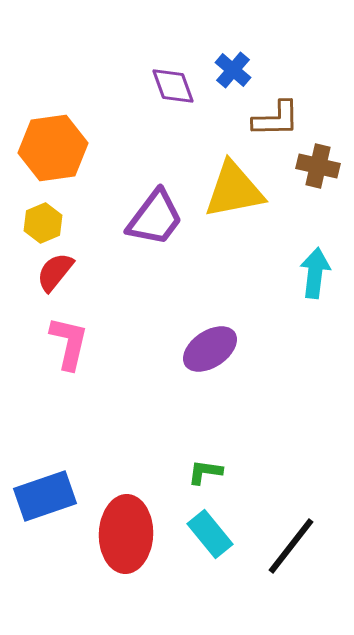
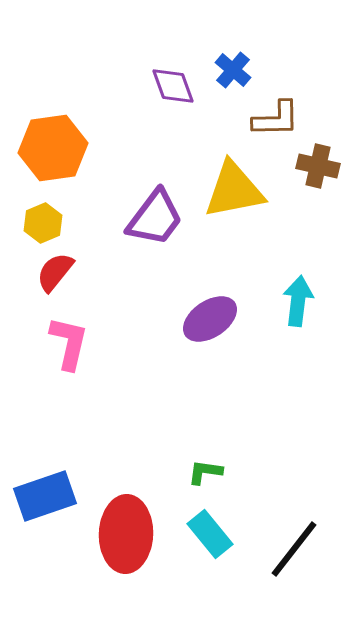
cyan arrow: moved 17 px left, 28 px down
purple ellipse: moved 30 px up
black line: moved 3 px right, 3 px down
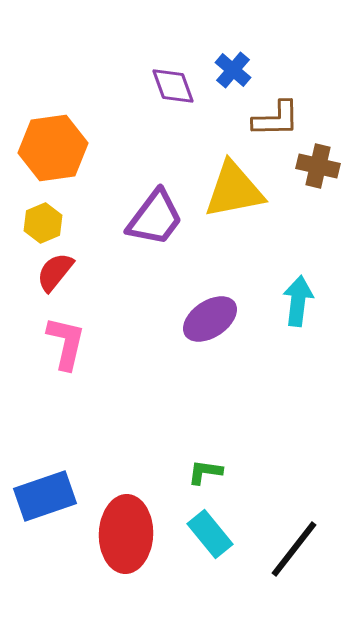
pink L-shape: moved 3 px left
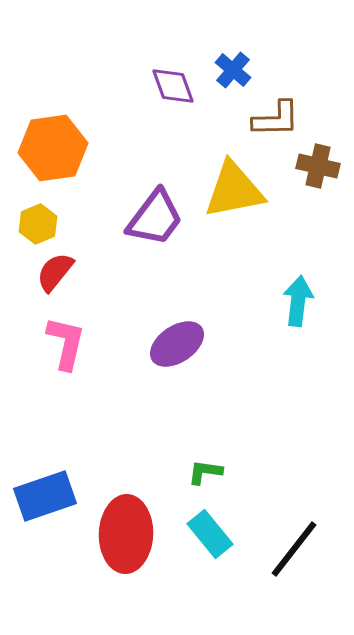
yellow hexagon: moved 5 px left, 1 px down
purple ellipse: moved 33 px left, 25 px down
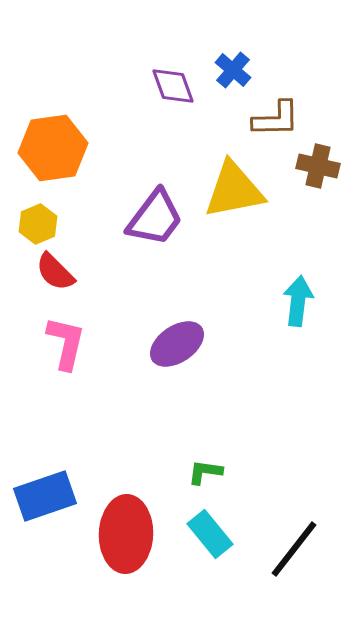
red semicircle: rotated 84 degrees counterclockwise
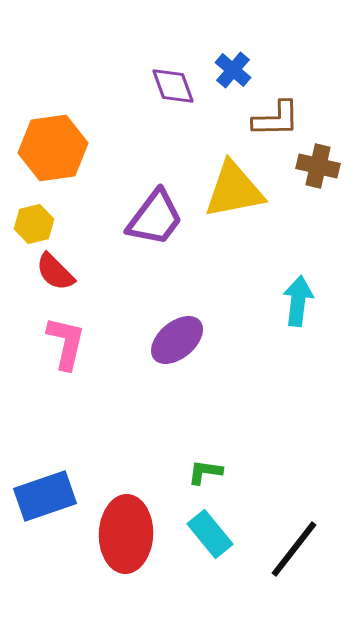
yellow hexagon: moved 4 px left; rotated 9 degrees clockwise
purple ellipse: moved 4 px up; rotated 6 degrees counterclockwise
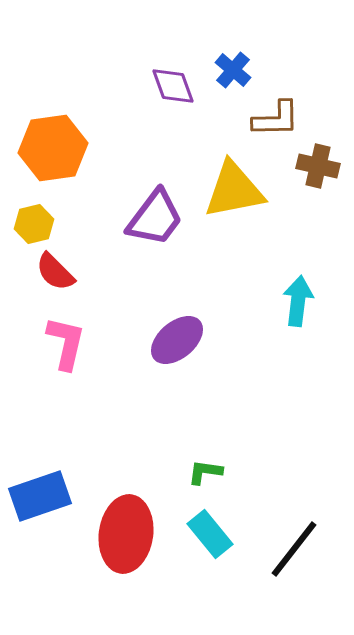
blue rectangle: moved 5 px left
red ellipse: rotated 6 degrees clockwise
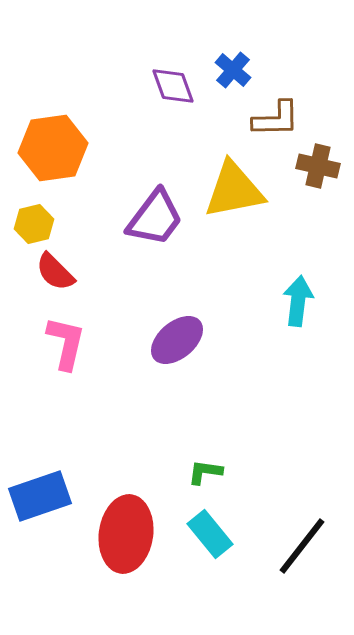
black line: moved 8 px right, 3 px up
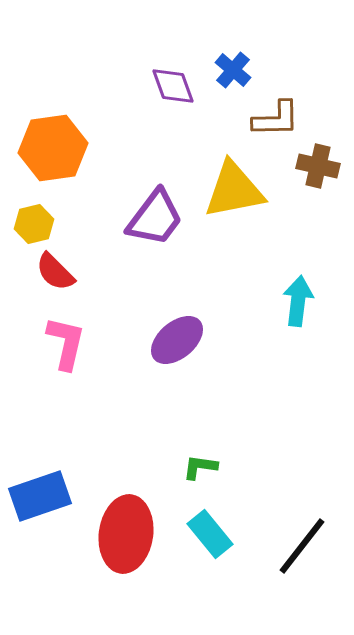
green L-shape: moved 5 px left, 5 px up
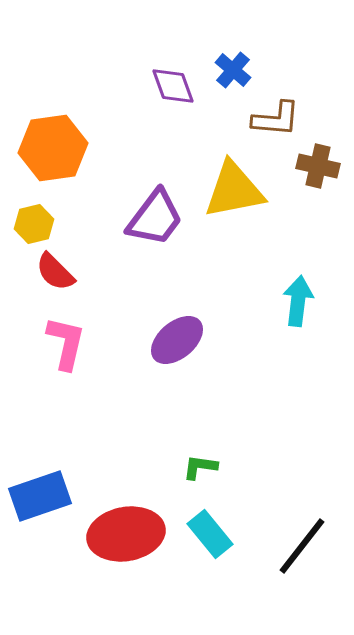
brown L-shape: rotated 6 degrees clockwise
red ellipse: rotated 72 degrees clockwise
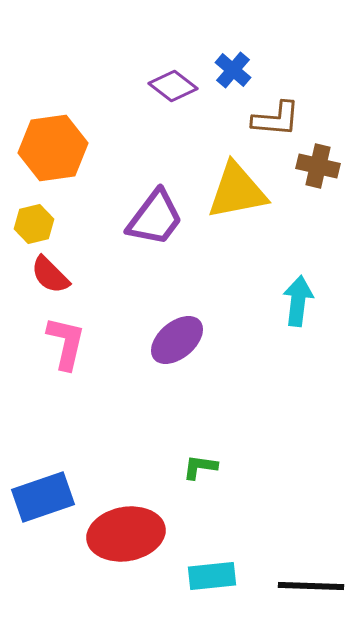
purple diamond: rotated 33 degrees counterclockwise
yellow triangle: moved 3 px right, 1 px down
red semicircle: moved 5 px left, 3 px down
blue rectangle: moved 3 px right, 1 px down
cyan rectangle: moved 2 px right, 42 px down; rotated 57 degrees counterclockwise
black line: moved 9 px right, 40 px down; rotated 54 degrees clockwise
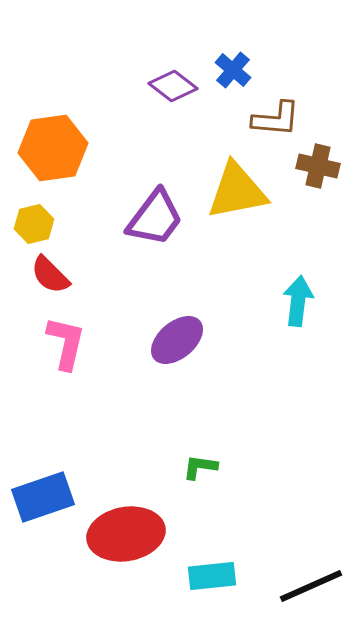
black line: rotated 26 degrees counterclockwise
